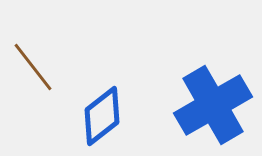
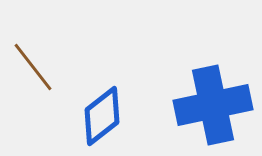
blue cross: rotated 18 degrees clockwise
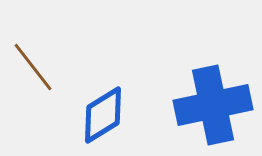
blue diamond: moved 1 px right, 1 px up; rotated 6 degrees clockwise
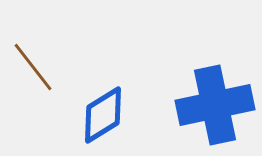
blue cross: moved 2 px right
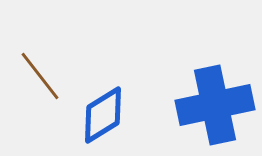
brown line: moved 7 px right, 9 px down
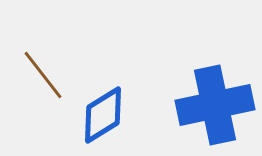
brown line: moved 3 px right, 1 px up
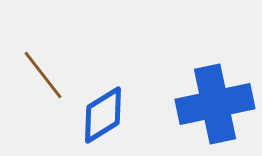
blue cross: moved 1 px up
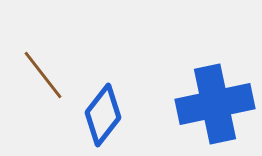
blue diamond: rotated 20 degrees counterclockwise
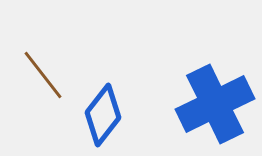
blue cross: rotated 14 degrees counterclockwise
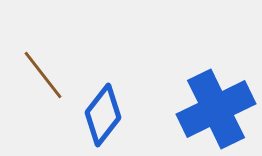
blue cross: moved 1 px right, 5 px down
